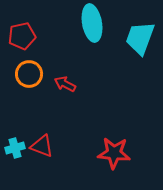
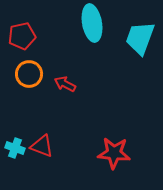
cyan cross: rotated 36 degrees clockwise
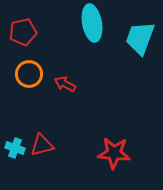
red pentagon: moved 1 px right, 4 px up
red triangle: moved 1 px up; rotated 35 degrees counterclockwise
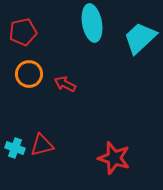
cyan trapezoid: rotated 27 degrees clockwise
red star: moved 5 px down; rotated 12 degrees clockwise
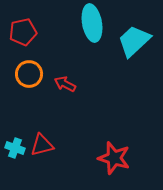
cyan trapezoid: moved 6 px left, 3 px down
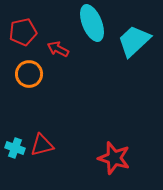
cyan ellipse: rotated 12 degrees counterclockwise
red arrow: moved 7 px left, 35 px up
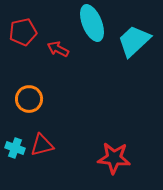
orange circle: moved 25 px down
red star: rotated 12 degrees counterclockwise
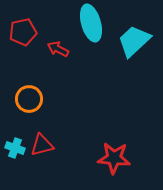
cyan ellipse: moved 1 px left; rotated 6 degrees clockwise
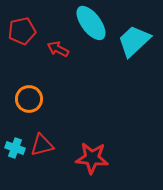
cyan ellipse: rotated 21 degrees counterclockwise
red pentagon: moved 1 px left, 1 px up
red star: moved 22 px left
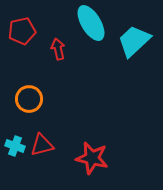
cyan ellipse: rotated 6 degrees clockwise
red arrow: rotated 50 degrees clockwise
cyan cross: moved 2 px up
red star: rotated 8 degrees clockwise
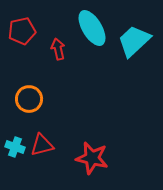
cyan ellipse: moved 1 px right, 5 px down
cyan cross: moved 1 px down
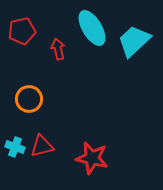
red triangle: moved 1 px down
